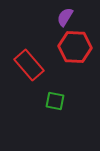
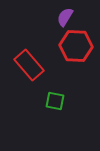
red hexagon: moved 1 px right, 1 px up
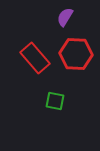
red hexagon: moved 8 px down
red rectangle: moved 6 px right, 7 px up
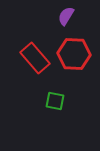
purple semicircle: moved 1 px right, 1 px up
red hexagon: moved 2 px left
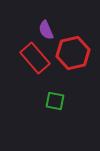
purple semicircle: moved 20 px left, 14 px down; rotated 54 degrees counterclockwise
red hexagon: moved 1 px left, 1 px up; rotated 16 degrees counterclockwise
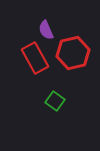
red rectangle: rotated 12 degrees clockwise
green square: rotated 24 degrees clockwise
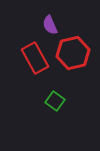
purple semicircle: moved 4 px right, 5 px up
